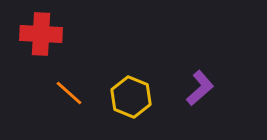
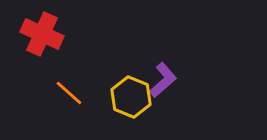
red cross: moved 1 px right; rotated 21 degrees clockwise
purple L-shape: moved 37 px left, 8 px up
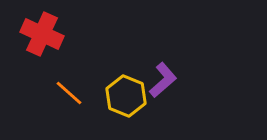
yellow hexagon: moved 5 px left, 1 px up
